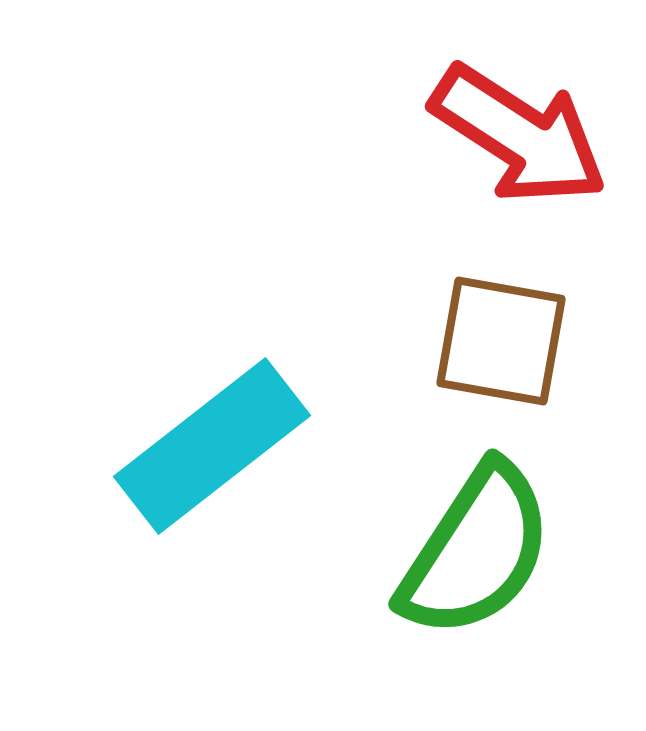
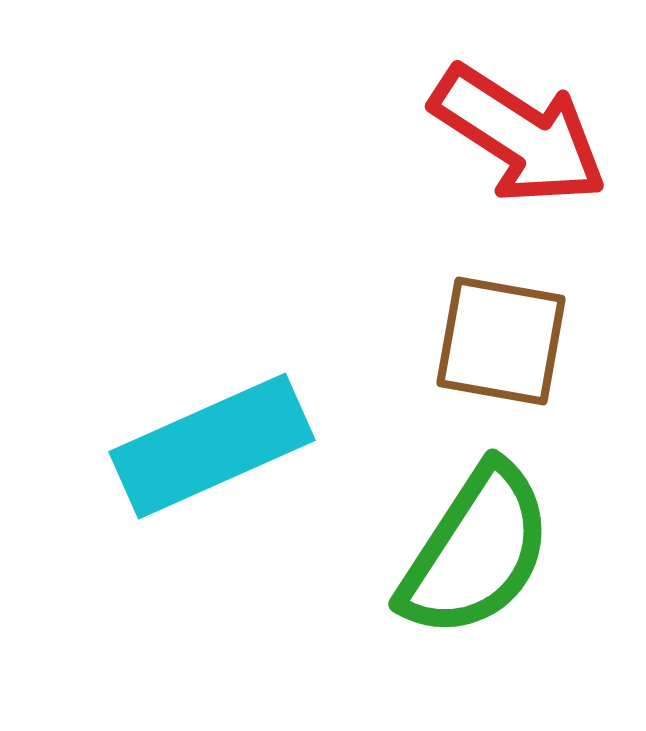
cyan rectangle: rotated 14 degrees clockwise
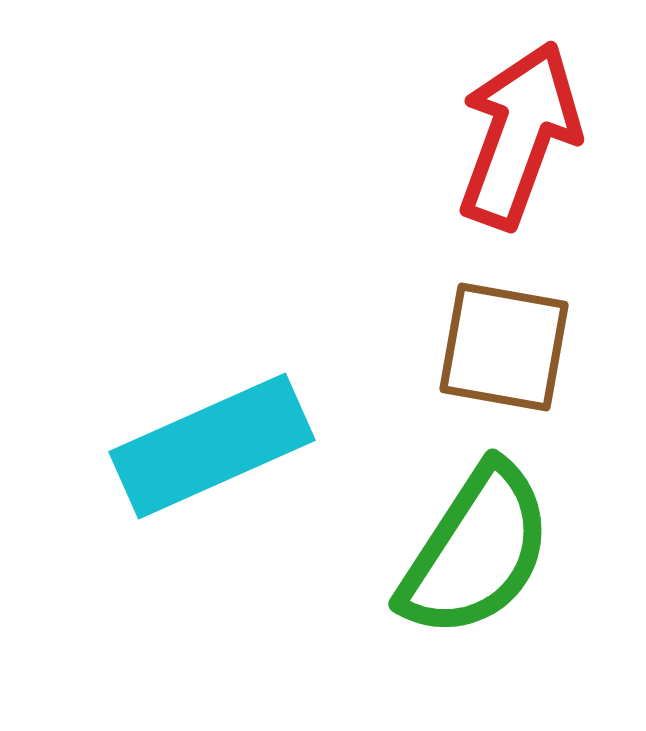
red arrow: rotated 103 degrees counterclockwise
brown square: moved 3 px right, 6 px down
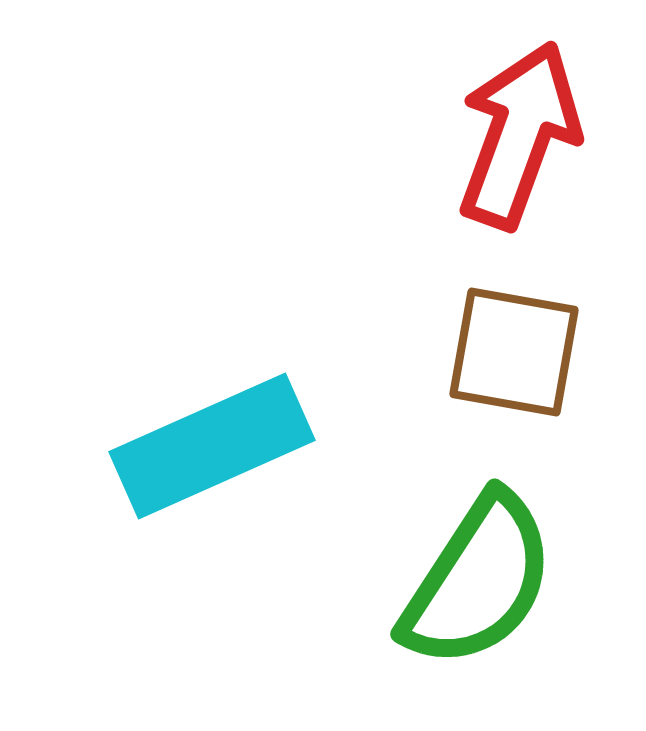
brown square: moved 10 px right, 5 px down
green semicircle: moved 2 px right, 30 px down
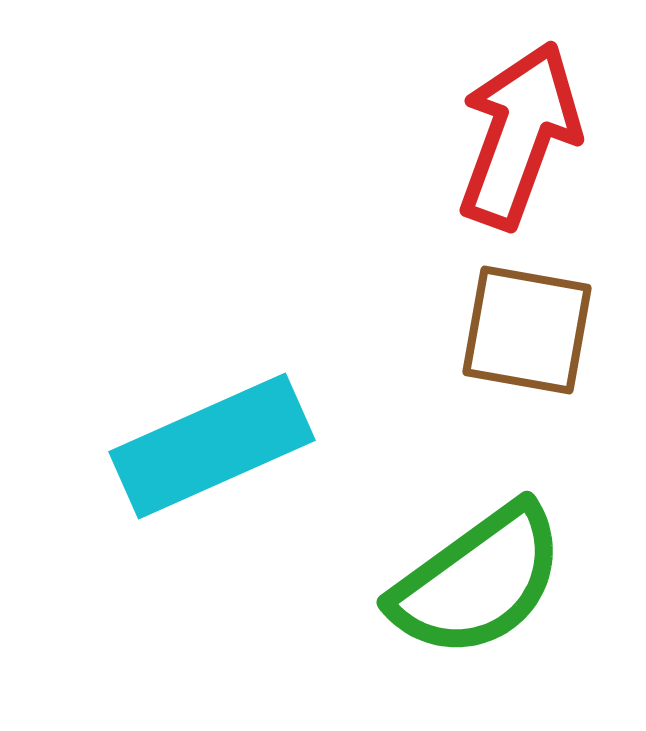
brown square: moved 13 px right, 22 px up
green semicircle: rotated 21 degrees clockwise
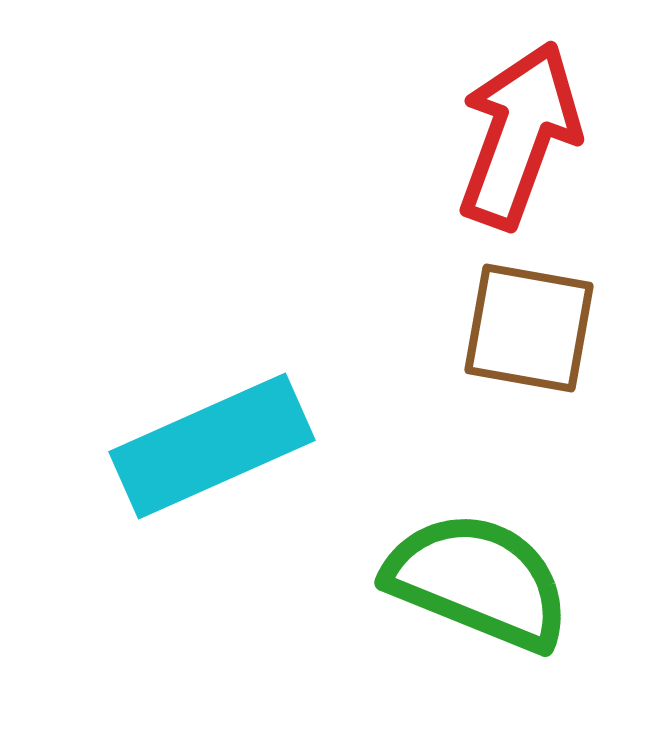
brown square: moved 2 px right, 2 px up
green semicircle: rotated 122 degrees counterclockwise
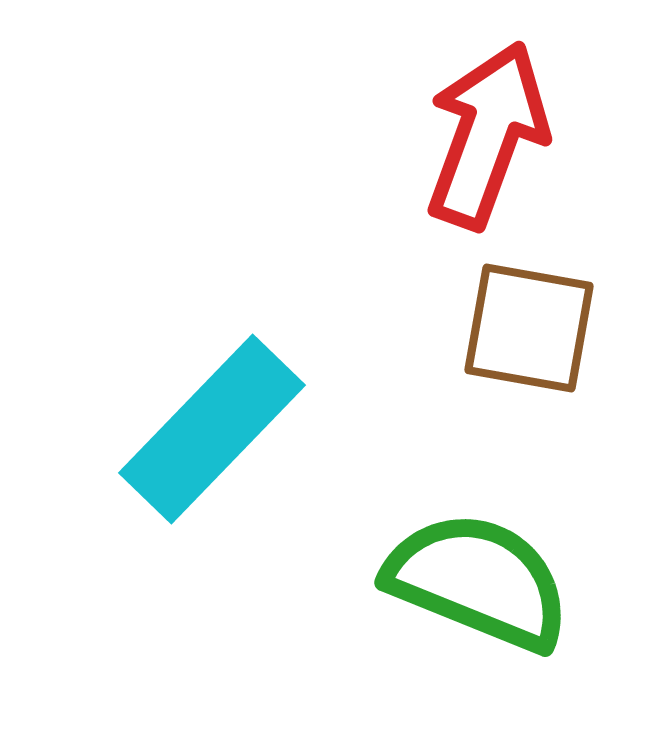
red arrow: moved 32 px left
cyan rectangle: moved 17 px up; rotated 22 degrees counterclockwise
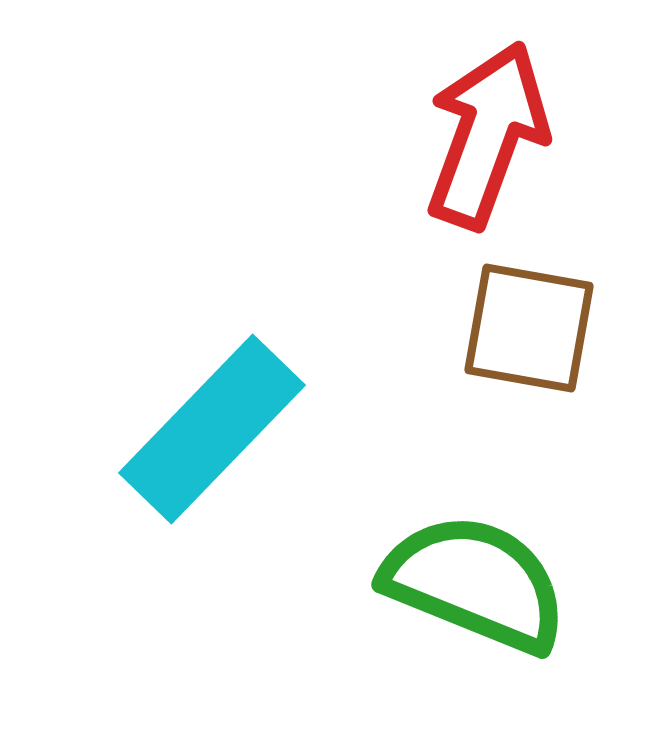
green semicircle: moved 3 px left, 2 px down
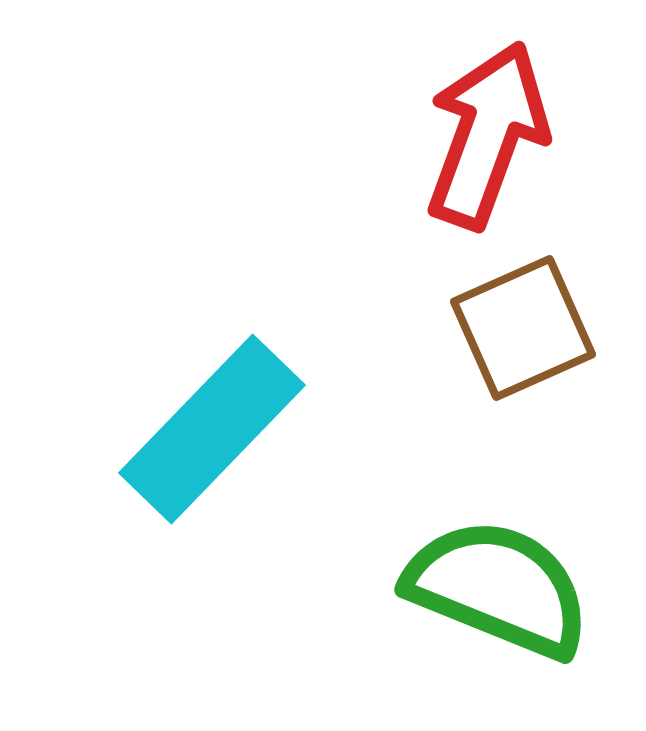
brown square: moved 6 px left; rotated 34 degrees counterclockwise
green semicircle: moved 23 px right, 5 px down
